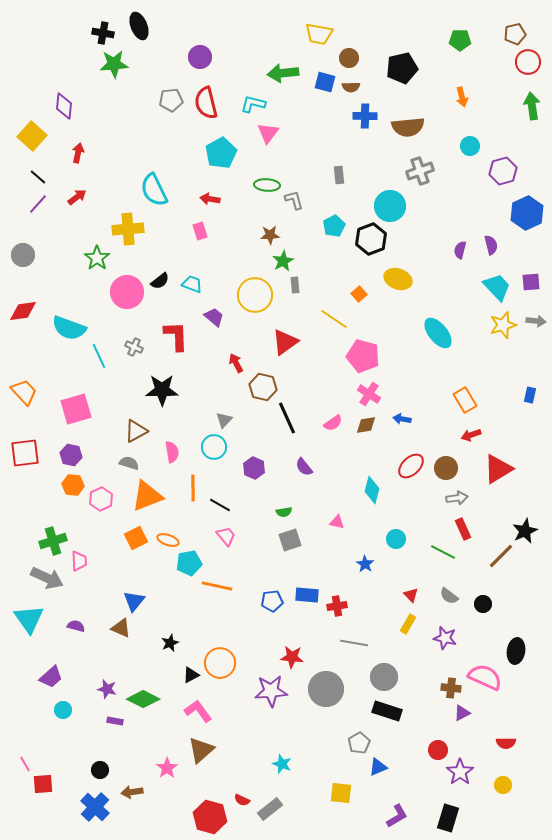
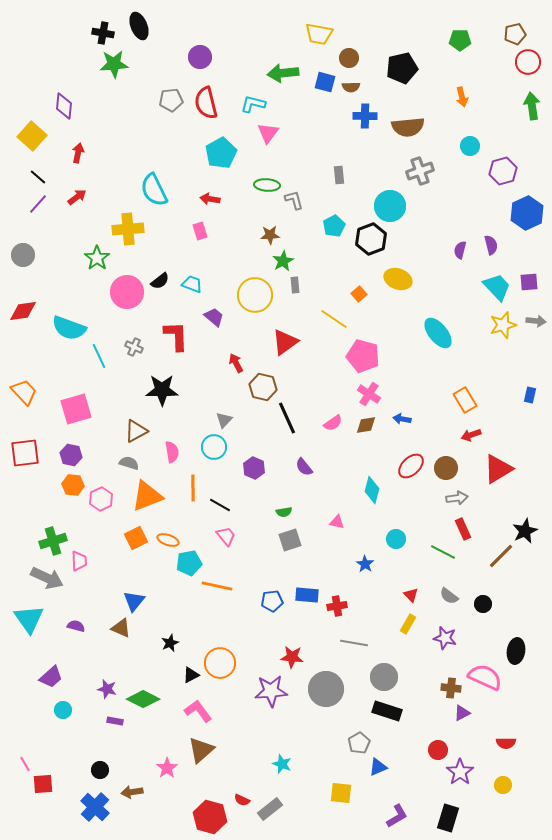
purple square at (531, 282): moved 2 px left
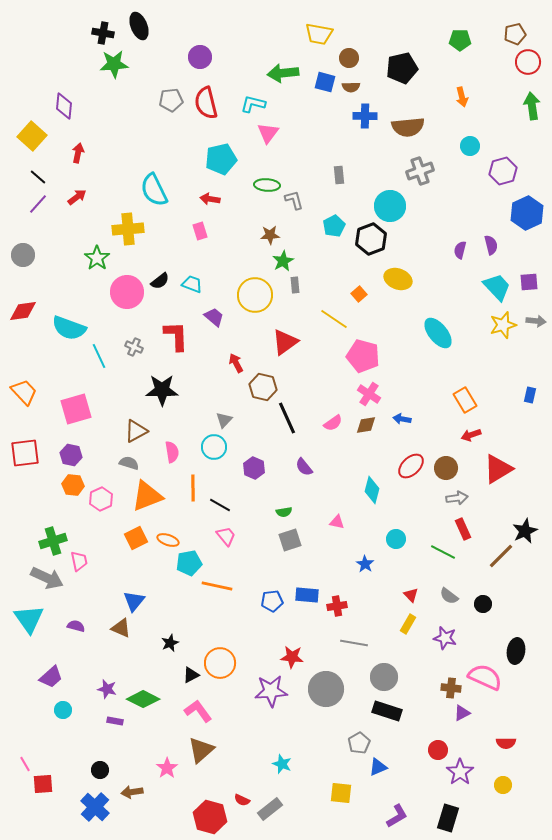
cyan pentagon at (221, 153): moved 6 px down; rotated 16 degrees clockwise
pink trapezoid at (79, 561): rotated 10 degrees counterclockwise
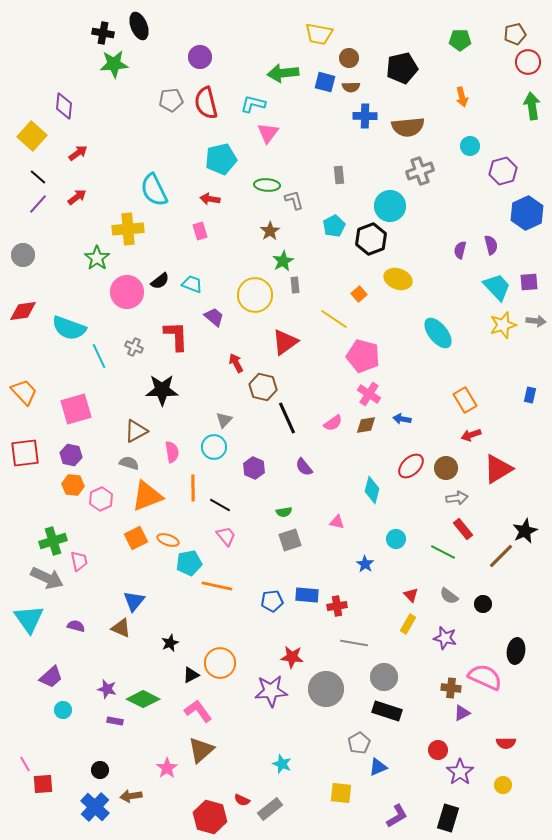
red arrow at (78, 153): rotated 42 degrees clockwise
brown star at (270, 235): moved 4 px up; rotated 30 degrees counterclockwise
red rectangle at (463, 529): rotated 15 degrees counterclockwise
brown arrow at (132, 792): moved 1 px left, 4 px down
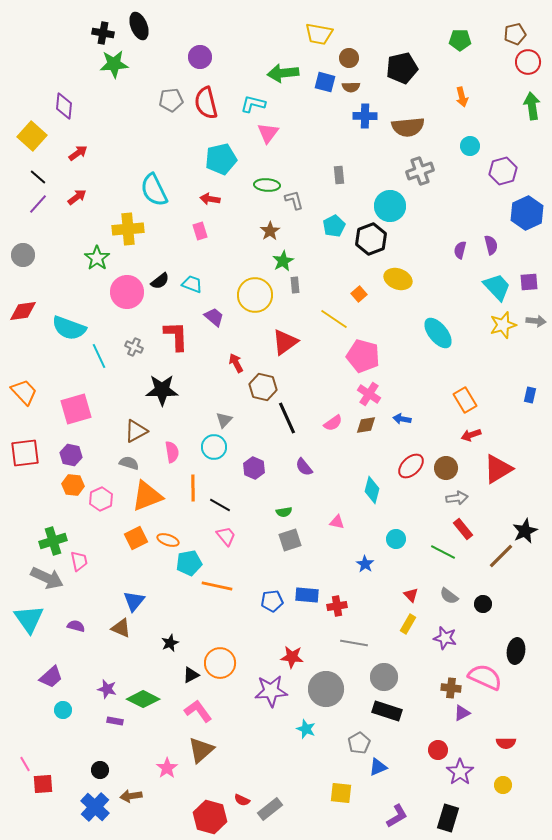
cyan star at (282, 764): moved 24 px right, 35 px up
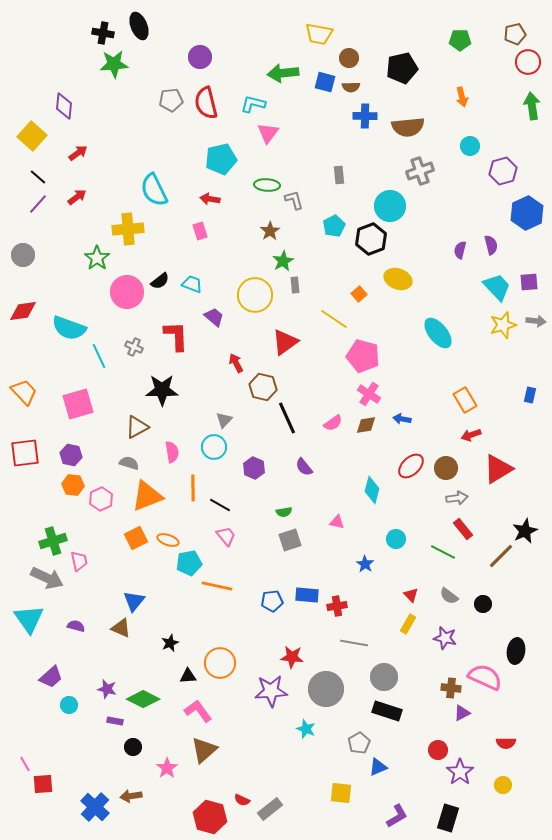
pink square at (76, 409): moved 2 px right, 5 px up
brown triangle at (136, 431): moved 1 px right, 4 px up
black triangle at (191, 675): moved 3 px left, 1 px down; rotated 24 degrees clockwise
cyan circle at (63, 710): moved 6 px right, 5 px up
brown triangle at (201, 750): moved 3 px right
black circle at (100, 770): moved 33 px right, 23 px up
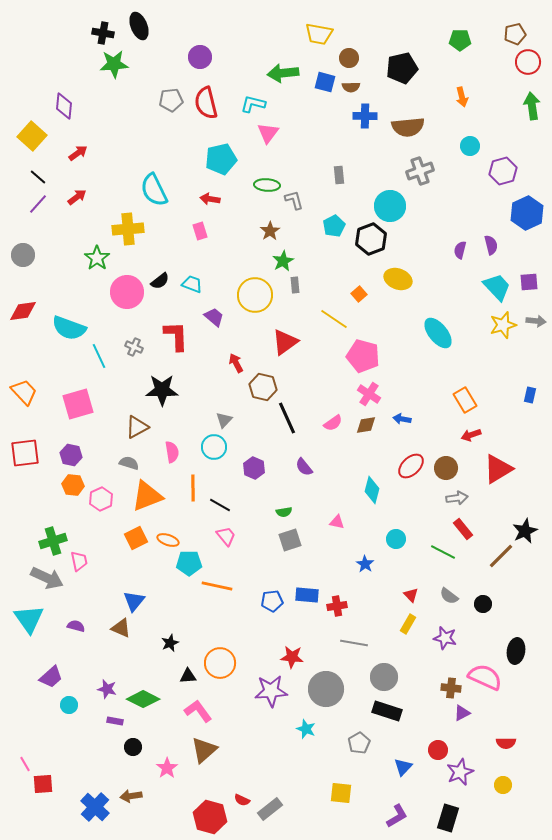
cyan pentagon at (189, 563): rotated 10 degrees clockwise
blue triangle at (378, 767): moved 25 px right; rotated 24 degrees counterclockwise
purple star at (460, 772): rotated 12 degrees clockwise
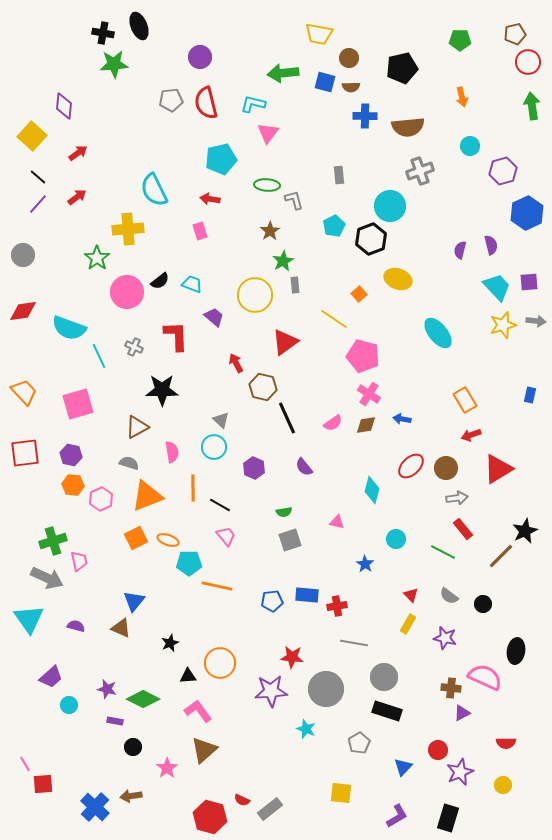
gray triangle at (224, 420): moved 3 px left; rotated 30 degrees counterclockwise
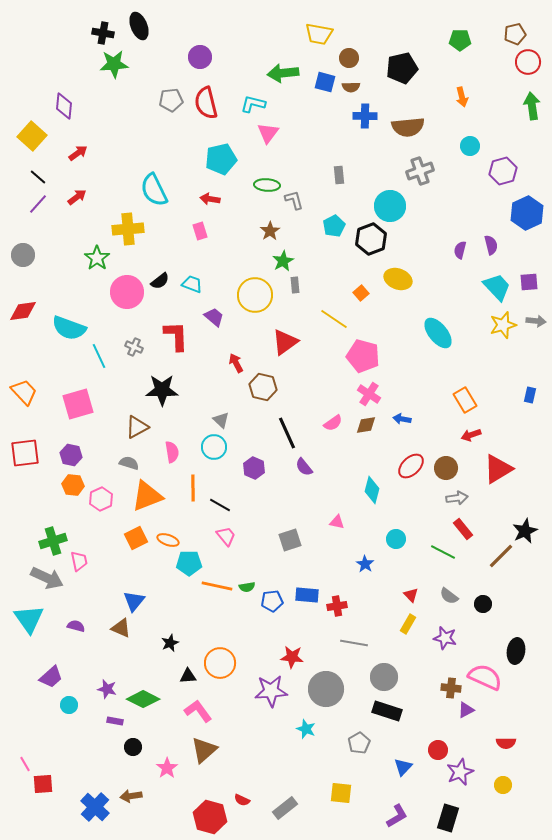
orange square at (359, 294): moved 2 px right, 1 px up
black line at (287, 418): moved 15 px down
green semicircle at (284, 512): moved 37 px left, 75 px down
purple triangle at (462, 713): moved 4 px right, 3 px up
gray rectangle at (270, 809): moved 15 px right, 1 px up
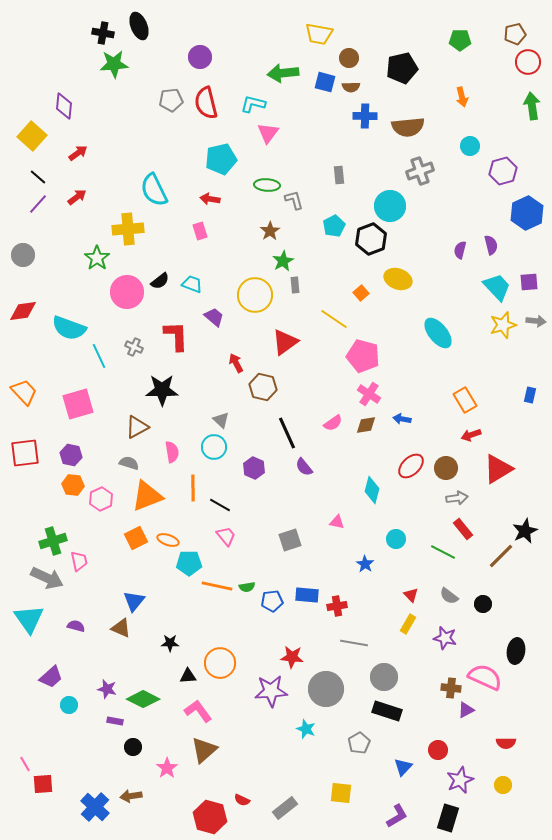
black star at (170, 643): rotated 24 degrees clockwise
purple star at (460, 772): moved 8 px down
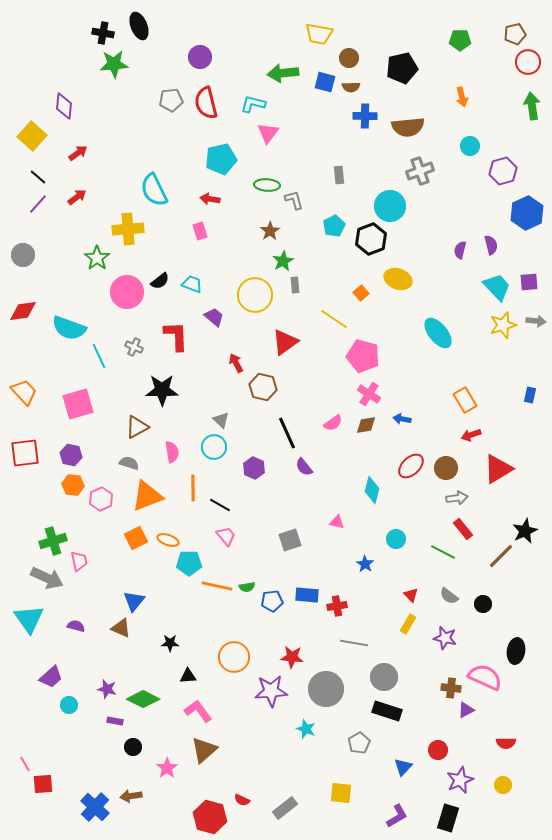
orange circle at (220, 663): moved 14 px right, 6 px up
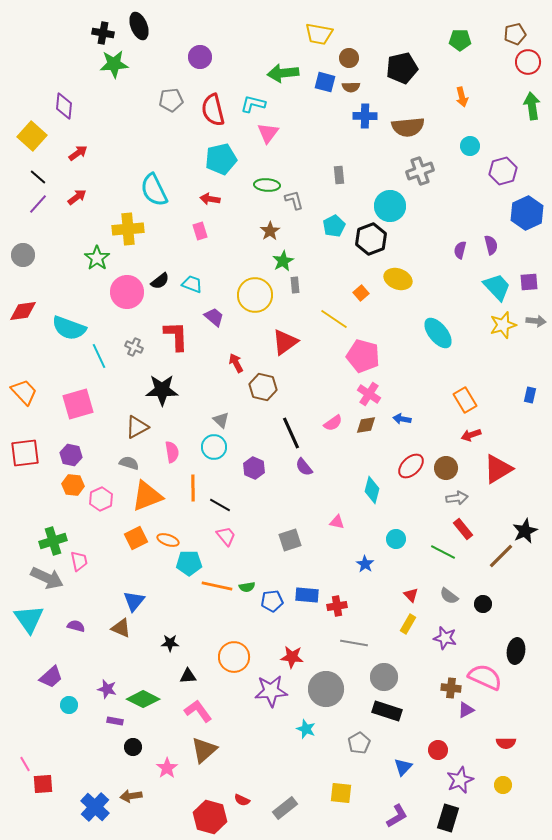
red semicircle at (206, 103): moved 7 px right, 7 px down
black line at (287, 433): moved 4 px right
